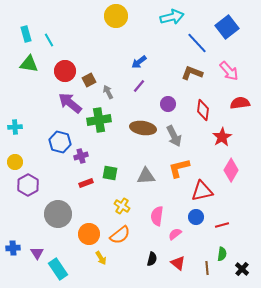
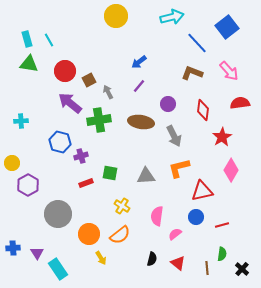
cyan rectangle at (26, 34): moved 1 px right, 5 px down
cyan cross at (15, 127): moved 6 px right, 6 px up
brown ellipse at (143, 128): moved 2 px left, 6 px up
yellow circle at (15, 162): moved 3 px left, 1 px down
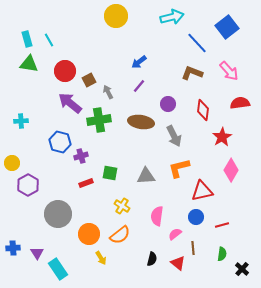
brown line at (207, 268): moved 14 px left, 20 px up
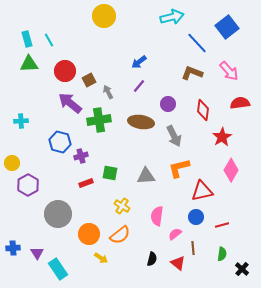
yellow circle at (116, 16): moved 12 px left
green triangle at (29, 64): rotated 12 degrees counterclockwise
yellow arrow at (101, 258): rotated 24 degrees counterclockwise
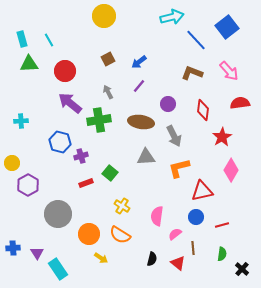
cyan rectangle at (27, 39): moved 5 px left
blue line at (197, 43): moved 1 px left, 3 px up
brown square at (89, 80): moved 19 px right, 21 px up
green square at (110, 173): rotated 28 degrees clockwise
gray triangle at (146, 176): moved 19 px up
orange semicircle at (120, 235): rotated 70 degrees clockwise
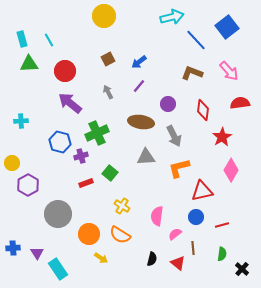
green cross at (99, 120): moved 2 px left, 13 px down; rotated 15 degrees counterclockwise
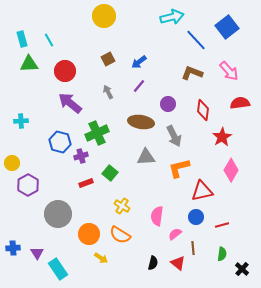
black semicircle at (152, 259): moved 1 px right, 4 px down
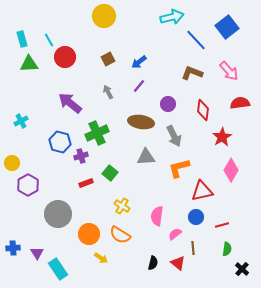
red circle at (65, 71): moved 14 px up
cyan cross at (21, 121): rotated 24 degrees counterclockwise
green semicircle at (222, 254): moved 5 px right, 5 px up
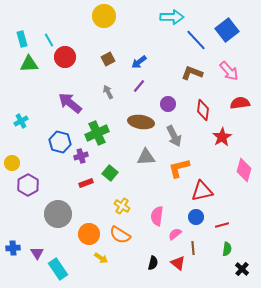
cyan arrow at (172, 17): rotated 15 degrees clockwise
blue square at (227, 27): moved 3 px down
pink diamond at (231, 170): moved 13 px right; rotated 15 degrees counterclockwise
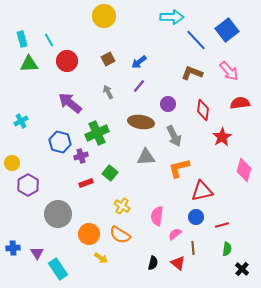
red circle at (65, 57): moved 2 px right, 4 px down
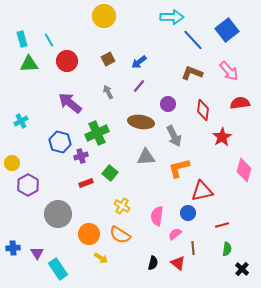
blue line at (196, 40): moved 3 px left
blue circle at (196, 217): moved 8 px left, 4 px up
